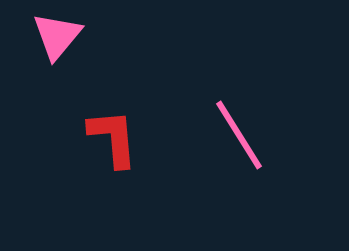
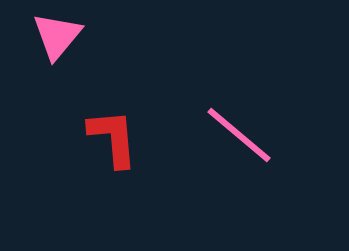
pink line: rotated 18 degrees counterclockwise
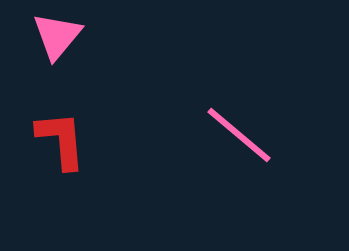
red L-shape: moved 52 px left, 2 px down
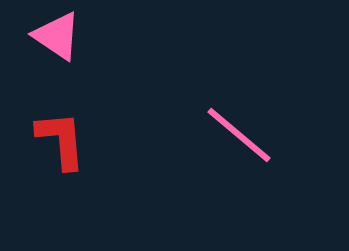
pink triangle: rotated 36 degrees counterclockwise
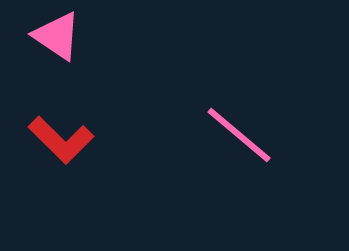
red L-shape: rotated 140 degrees clockwise
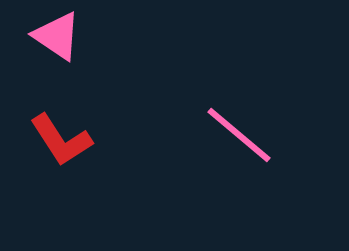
red L-shape: rotated 12 degrees clockwise
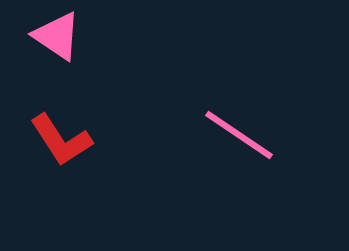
pink line: rotated 6 degrees counterclockwise
